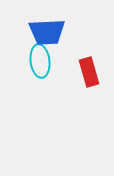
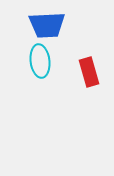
blue trapezoid: moved 7 px up
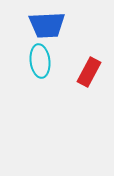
red rectangle: rotated 44 degrees clockwise
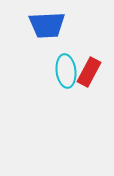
cyan ellipse: moved 26 px right, 10 px down
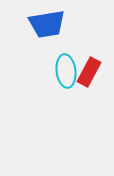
blue trapezoid: moved 1 px up; rotated 6 degrees counterclockwise
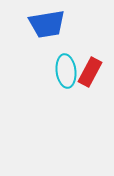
red rectangle: moved 1 px right
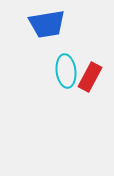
red rectangle: moved 5 px down
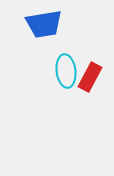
blue trapezoid: moved 3 px left
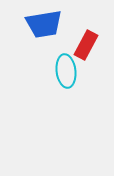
red rectangle: moved 4 px left, 32 px up
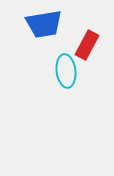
red rectangle: moved 1 px right
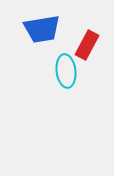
blue trapezoid: moved 2 px left, 5 px down
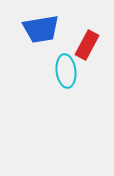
blue trapezoid: moved 1 px left
